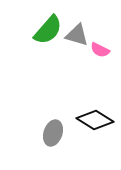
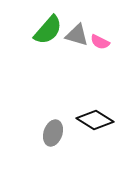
pink semicircle: moved 8 px up
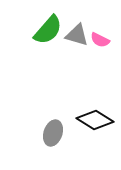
pink semicircle: moved 2 px up
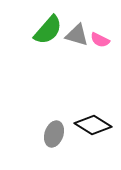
black diamond: moved 2 px left, 5 px down
gray ellipse: moved 1 px right, 1 px down
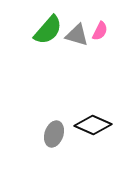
pink semicircle: moved 9 px up; rotated 90 degrees counterclockwise
black diamond: rotated 9 degrees counterclockwise
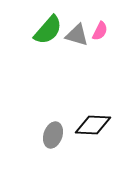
black diamond: rotated 21 degrees counterclockwise
gray ellipse: moved 1 px left, 1 px down
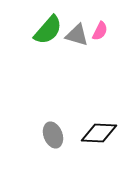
black diamond: moved 6 px right, 8 px down
gray ellipse: rotated 40 degrees counterclockwise
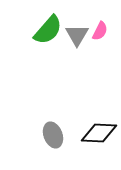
gray triangle: rotated 45 degrees clockwise
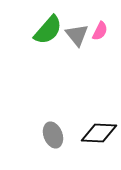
gray triangle: rotated 10 degrees counterclockwise
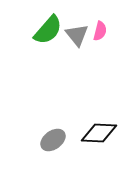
pink semicircle: rotated 12 degrees counterclockwise
gray ellipse: moved 5 px down; rotated 75 degrees clockwise
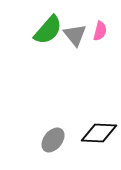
gray triangle: moved 2 px left
gray ellipse: rotated 15 degrees counterclockwise
